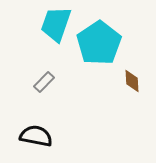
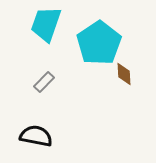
cyan trapezoid: moved 10 px left
brown diamond: moved 8 px left, 7 px up
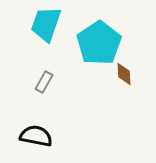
gray rectangle: rotated 15 degrees counterclockwise
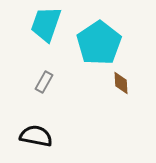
brown diamond: moved 3 px left, 9 px down
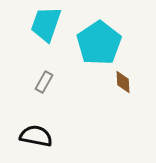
brown diamond: moved 2 px right, 1 px up
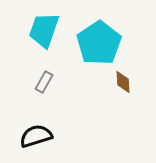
cyan trapezoid: moved 2 px left, 6 px down
black semicircle: rotated 28 degrees counterclockwise
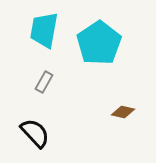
cyan trapezoid: rotated 9 degrees counterclockwise
brown diamond: moved 30 px down; rotated 75 degrees counterclockwise
black semicircle: moved 1 px left, 3 px up; rotated 64 degrees clockwise
